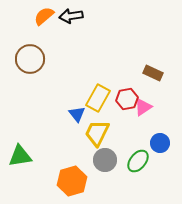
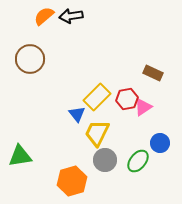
yellow rectangle: moved 1 px left, 1 px up; rotated 16 degrees clockwise
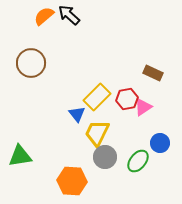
black arrow: moved 2 px left, 1 px up; rotated 50 degrees clockwise
brown circle: moved 1 px right, 4 px down
gray circle: moved 3 px up
orange hexagon: rotated 20 degrees clockwise
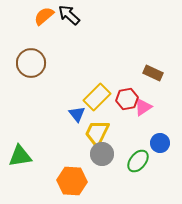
gray circle: moved 3 px left, 3 px up
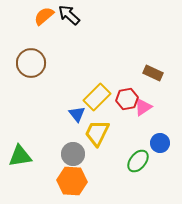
gray circle: moved 29 px left
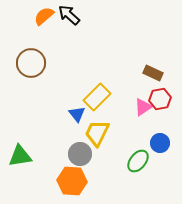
red hexagon: moved 33 px right
gray circle: moved 7 px right
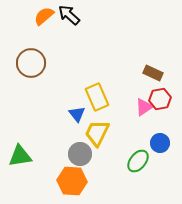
yellow rectangle: rotated 68 degrees counterclockwise
pink triangle: moved 1 px right
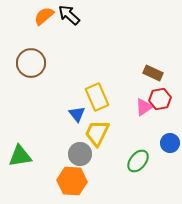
blue circle: moved 10 px right
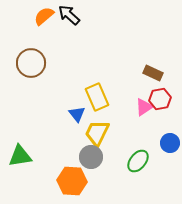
gray circle: moved 11 px right, 3 px down
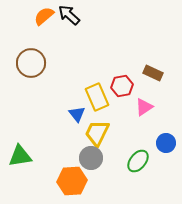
red hexagon: moved 38 px left, 13 px up
blue circle: moved 4 px left
gray circle: moved 1 px down
orange hexagon: rotated 8 degrees counterclockwise
